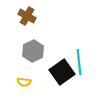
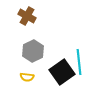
yellow semicircle: moved 3 px right, 5 px up
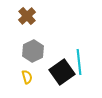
brown cross: rotated 18 degrees clockwise
yellow semicircle: rotated 112 degrees counterclockwise
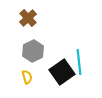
brown cross: moved 1 px right, 2 px down
